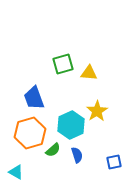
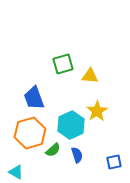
yellow triangle: moved 1 px right, 3 px down
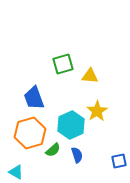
blue square: moved 5 px right, 1 px up
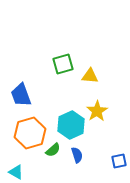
blue trapezoid: moved 13 px left, 3 px up
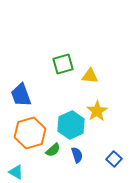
blue square: moved 5 px left, 2 px up; rotated 35 degrees counterclockwise
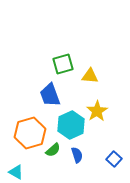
blue trapezoid: moved 29 px right
